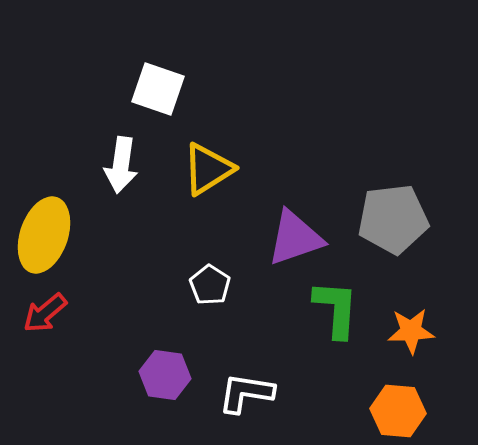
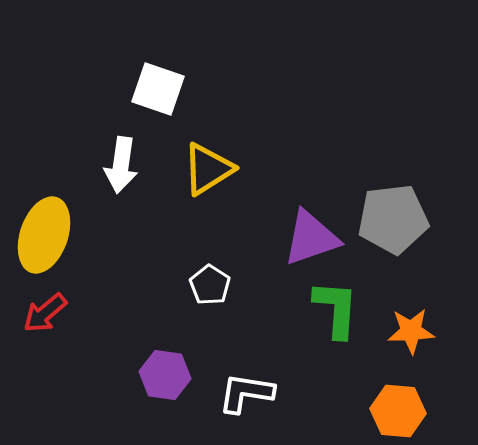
purple triangle: moved 16 px right
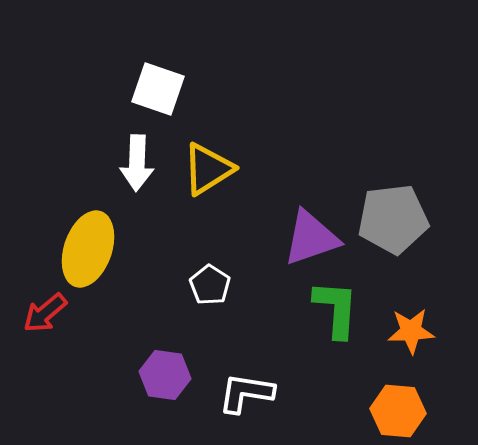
white arrow: moved 16 px right, 2 px up; rotated 6 degrees counterclockwise
yellow ellipse: moved 44 px right, 14 px down
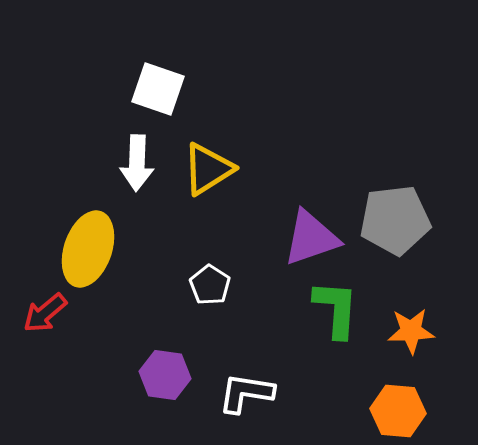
gray pentagon: moved 2 px right, 1 px down
